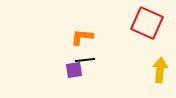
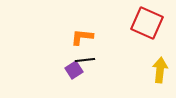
purple square: rotated 24 degrees counterclockwise
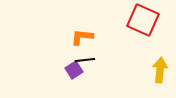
red square: moved 4 px left, 3 px up
